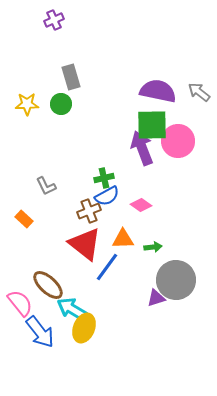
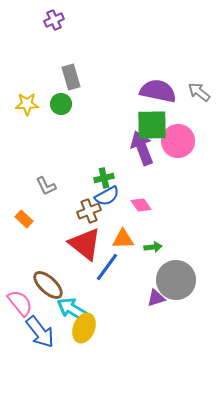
pink diamond: rotated 20 degrees clockwise
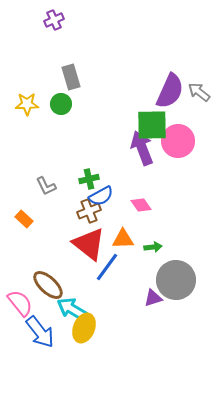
purple semicircle: moved 12 px right; rotated 102 degrees clockwise
green cross: moved 15 px left, 1 px down
blue semicircle: moved 6 px left
red triangle: moved 4 px right
purple triangle: moved 3 px left
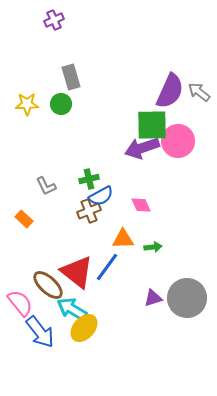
purple arrow: rotated 88 degrees counterclockwise
pink diamond: rotated 10 degrees clockwise
red triangle: moved 12 px left, 28 px down
gray circle: moved 11 px right, 18 px down
yellow ellipse: rotated 20 degrees clockwise
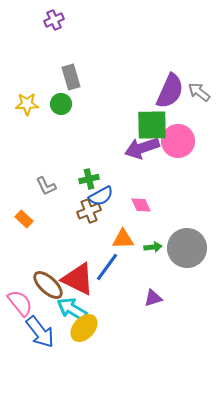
red triangle: moved 1 px right, 7 px down; rotated 12 degrees counterclockwise
gray circle: moved 50 px up
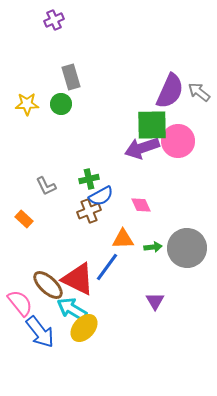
purple triangle: moved 2 px right, 3 px down; rotated 42 degrees counterclockwise
